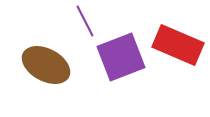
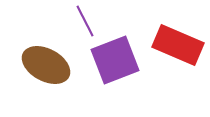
purple square: moved 6 px left, 3 px down
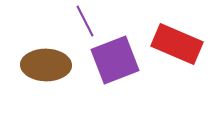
red rectangle: moved 1 px left, 1 px up
brown ellipse: rotated 27 degrees counterclockwise
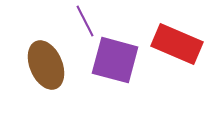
purple square: rotated 36 degrees clockwise
brown ellipse: rotated 66 degrees clockwise
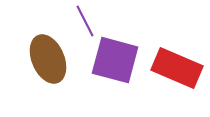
red rectangle: moved 24 px down
brown ellipse: moved 2 px right, 6 px up
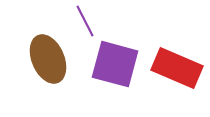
purple square: moved 4 px down
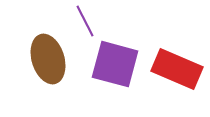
brown ellipse: rotated 6 degrees clockwise
red rectangle: moved 1 px down
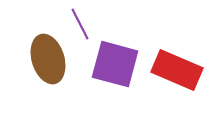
purple line: moved 5 px left, 3 px down
red rectangle: moved 1 px down
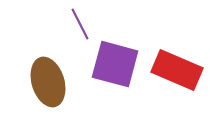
brown ellipse: moved 23 px down
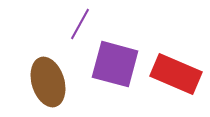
purple line: rotated 56 degrees clockwise
red rectangle: moved 1 px left, 4 px down
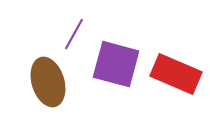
purple line: moved 6 px left, 10 px down
purple square: moved 1 px right
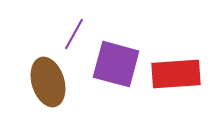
red rectangle: rotated 27 degrees counterclockwise
